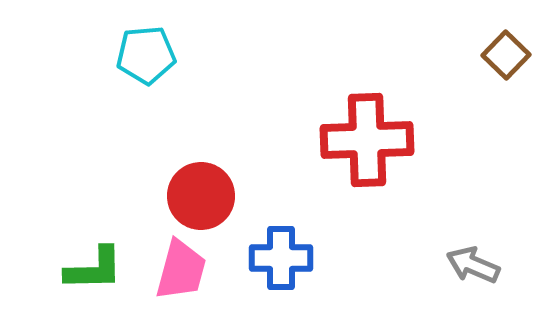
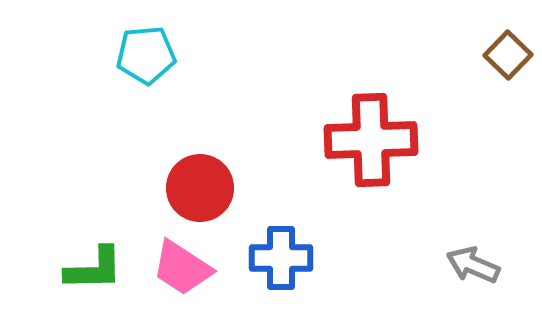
brown square: moved 2 px right
red cross: moved 4 px right
red circle: moved 1 px left, 8 px up
pink trapezoid: moved 1 px right, 2 px up; rotated 108 degrees clockwise
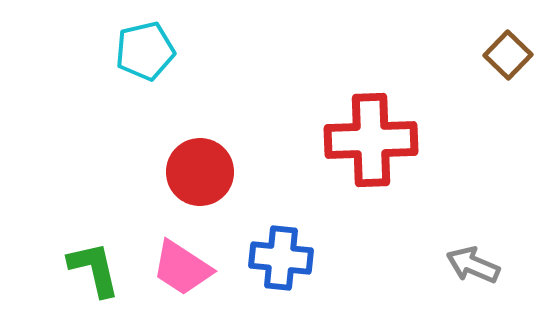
cyan pentagon: moved 1 px left, 4 px up; rotated 8 degrees counterclockwise
red circle: moved 16 px up
blue cross: rotated 6 degrees clockwise
green L-shape: rotated 102 degrees counterclockwise
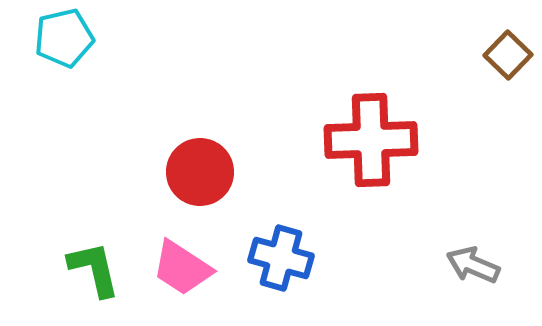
cyan pentagon: moved 81 px left, 13 px up
blue cross: rotated 10 degrees clockwise
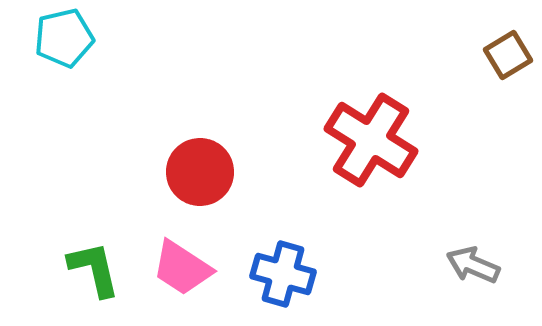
brown square: rotated 15 degrees clockwise
red cross: rotated 34 degrees clockwise
blue cross: moved 2 px right, 16 px down
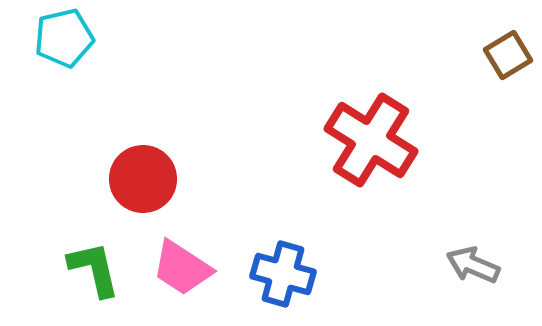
red circle: moved 57 px left, 7 px down
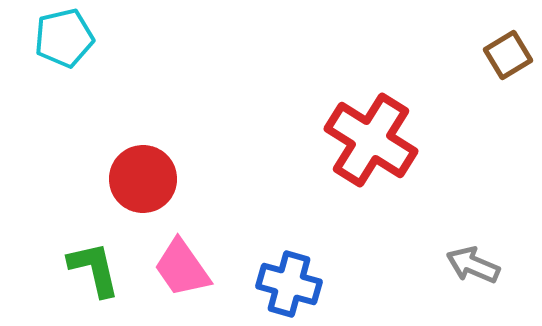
pink trapezoid: rotated 22 degrees clockwise
blue cross: moved 6 px right, 10 px down
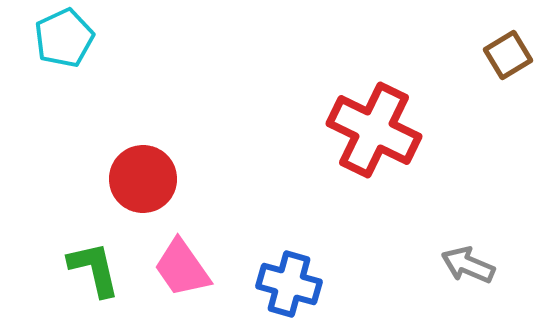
cyan pentagon: rotated 12 degrees counterclockwise
red cross: moved 3 px right, 10 px up; rotated 6 degrees counterclockwise
gray arrow: moved 5 px left
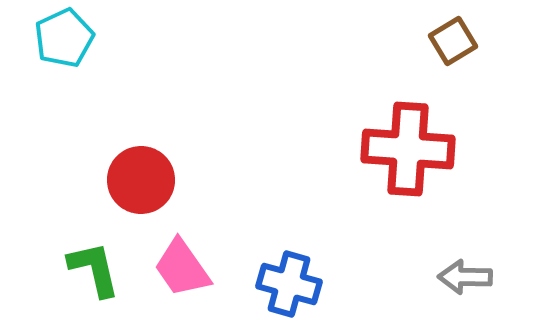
brown square: moved 55 px left, 14 px up
red cross: moved 34 px right, 19 px down; rotated 22 degrees counterclockwise
red circle: moved 2 px left, 1 px down
gray arrow: moved 3 px left, 12 px down; rotated 22 degrees counterclockwise
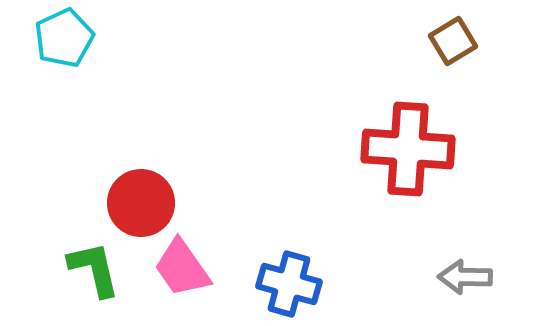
red circle: moved 23 px down
